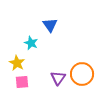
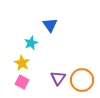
cyan star: rotated 24 degrees clockwise
yellow star: moved 5 px right
orange circle: moved 6 px down
pink square: rotated 32 degrees clockwise
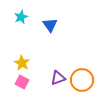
cyan star: moved 10 px left, 26 px up
purple triangle: rotated 35 degrees clockwise
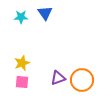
cyan star: rotated 24 degrees clockwise
blue triangle: moved 5 px left, 12 px up
yellow star: rotated 21 degrees clockwise
pink square: rotated 24 degrees counterclockwise
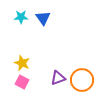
blue triangle: moved 2 px left, 5 px down
yellow star: rotated 28 degrees counterclockwise
pink square: rotated 24 degrees clockwise
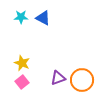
blue triangle: rotated 28 degrees counterclockwise
pink square: rotated 24 degrees clockwise
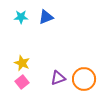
blue triangle: moved 3 px right, 1 px up; rotated 49 degrees counterclockwise
orange circle: moved 2 px right, 1 px up
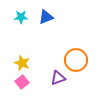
orange circle: moved 8 px left, 19 px up
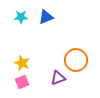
pink square: rotated 16 degrees clockwise
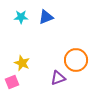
pink square: moved 10 px left
